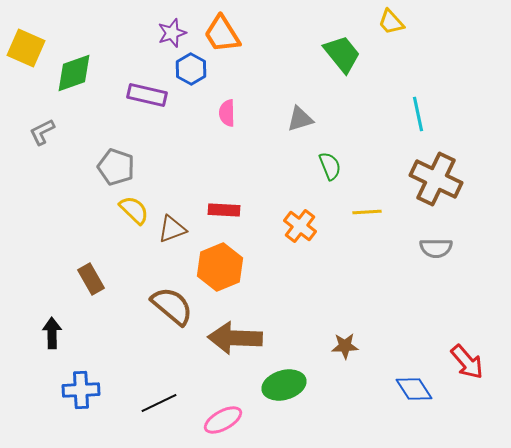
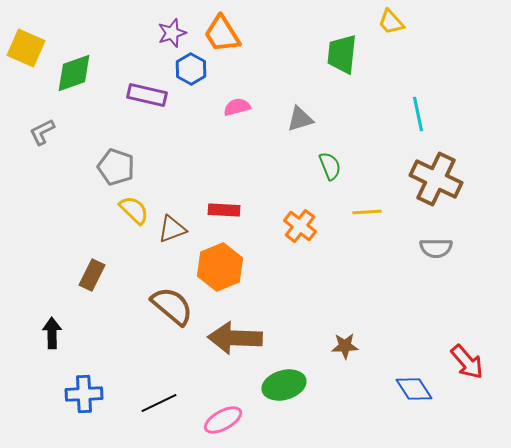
green trapezoid: rotated 135 degrees counterclockwise
pink semicircle: moved 10 px right, 6 px up; rotated 76 degrees clockwise
brown rectangle: moved 1 px right, 4 px up; rotated 56 degrees clockwise
blue cross: moved 3 px right, 4 px down
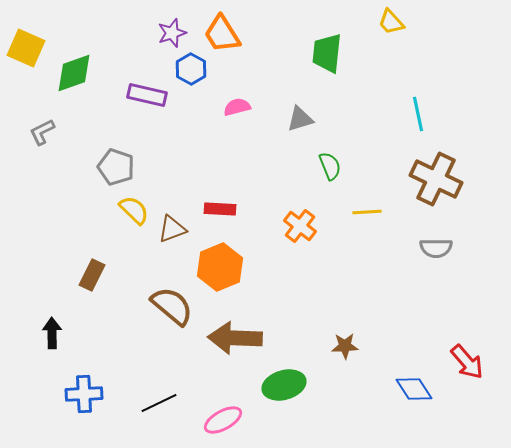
green trapezoid: moved 15 px left, 1 px up
red rectangle: moved 4 px left, 1 px up
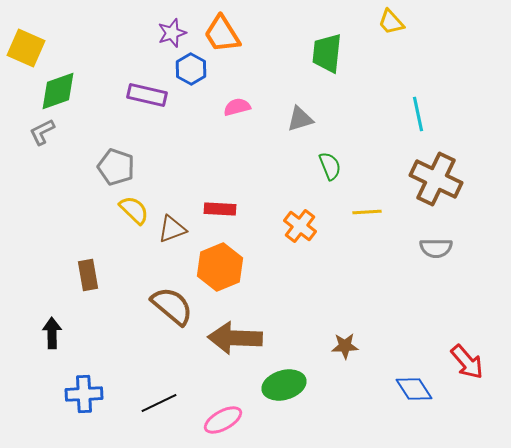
green diamond: moved 16 px left, 18 px down
brown rectangle: moved 4 px left; rotated 36 degrees counterclockwise
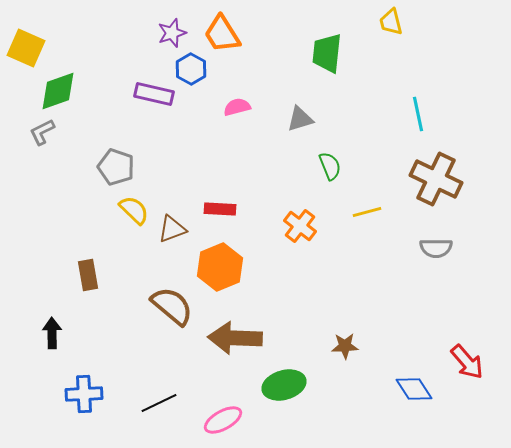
yellow trapezoid: rotated 28 degrees clockwise
purple rectangle: moved 7 px right, 1 px up
yellow line: rotated 12 degrees counterclockwise
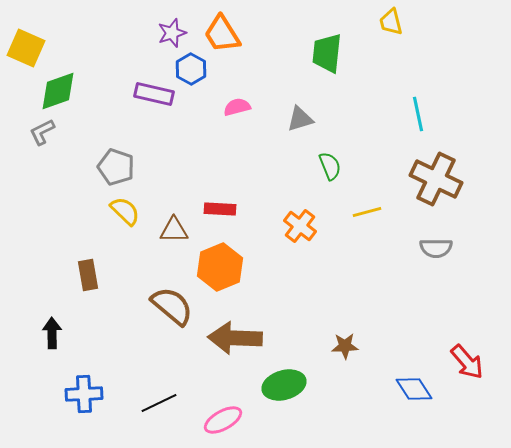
yellow semicircle: moved 9 px left, 1 px down
brown triangle: moved 2 px right, 1 px down; rotated 20 degrees clockwise
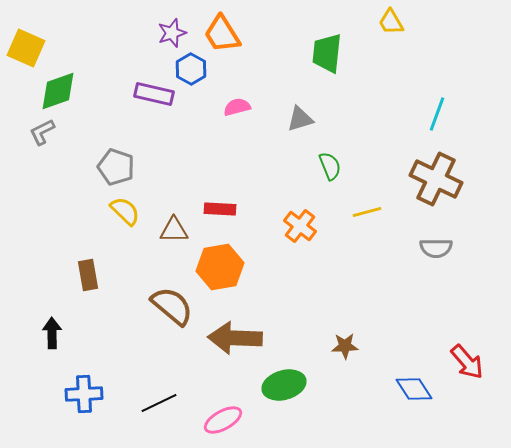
yellow trapezoid: rotated 16 degrees counterclockwise
cyan line: moved 19 px right; rotated 32 degrees clockwise
orange hexagon: rotated 12 degrees clockwise
